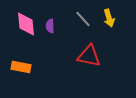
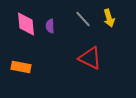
red triangle: moved 1 px right, 2 px down; rotated 15 degrees clockwise
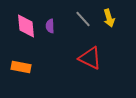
pink diamond: moved 2 px down
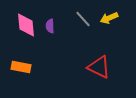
yellow arrow: rotated 84 degrees clockwise
pink diamond: moved 1 px up
red triangle: moved 9 px right, 9 px down
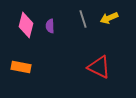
gray line: rotated 24 degrees clockwise
pink diamond: rotated 20 degrees clockwise
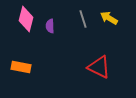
yellow arrow: rotated 54 degrees clockwise
pink diamond: moved 6 px up
